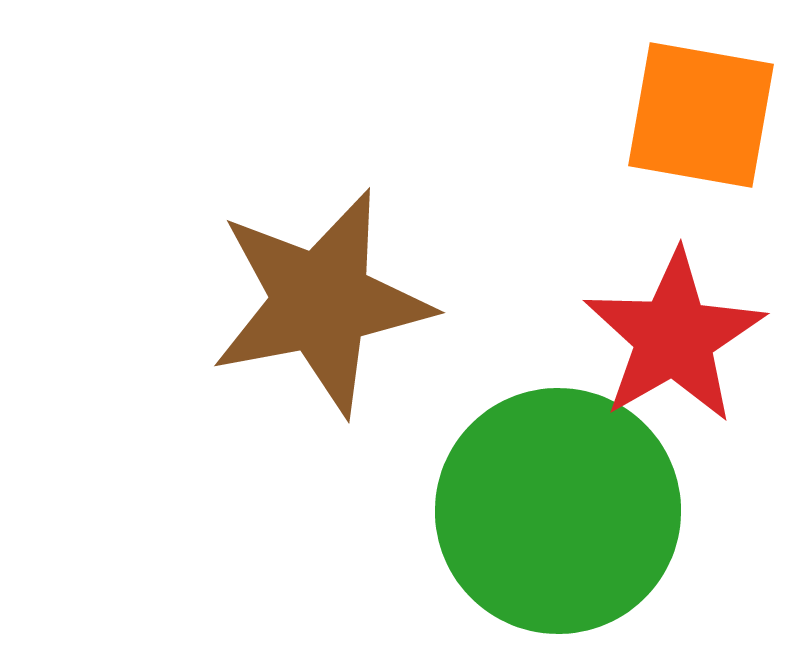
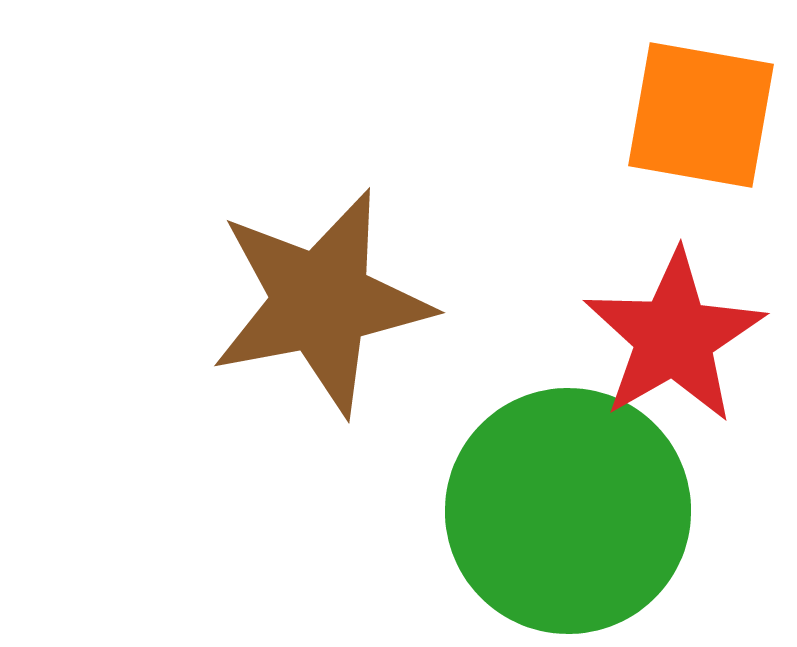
green circle: moved 10 px right
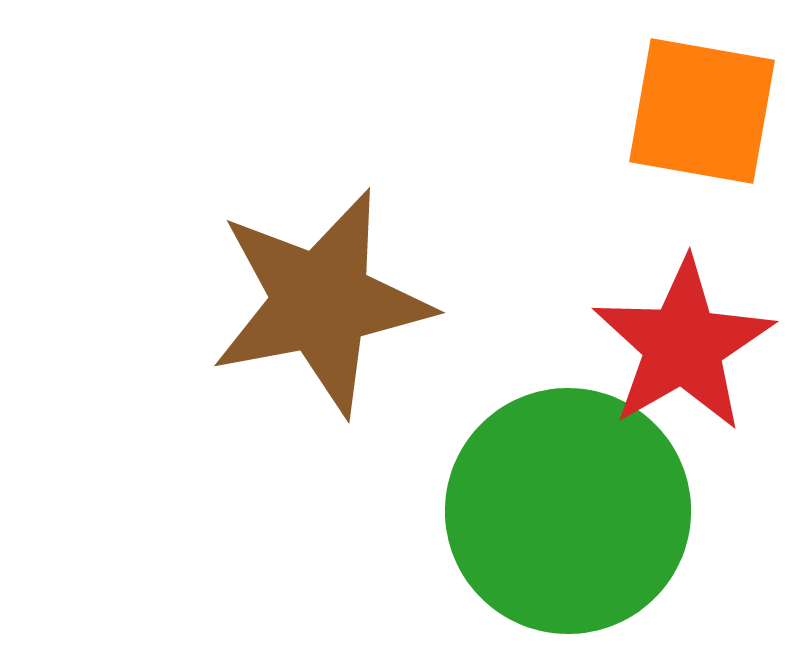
orange square: moved 1 px right, 4 px up
red star: moved 9 px right, 8 px down
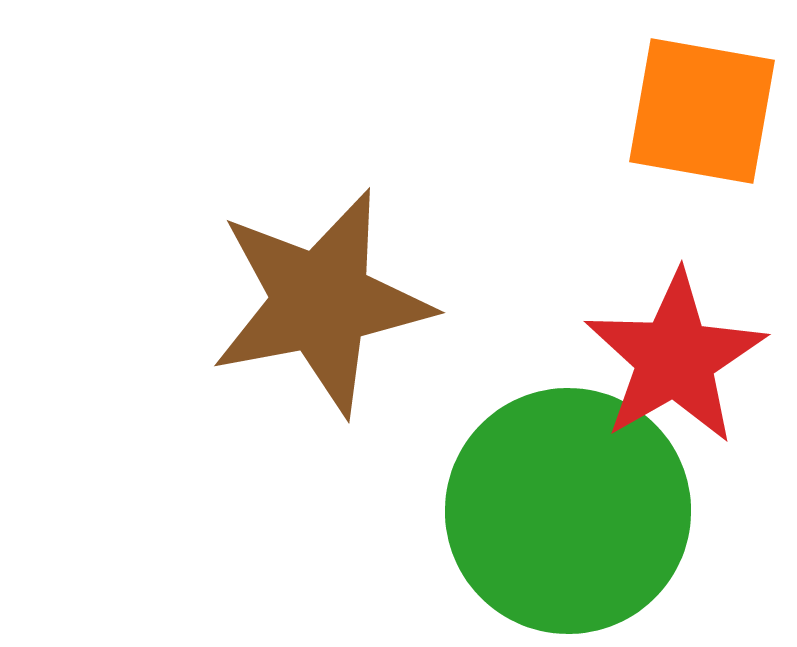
red star: moved 8 px left, 13 px down
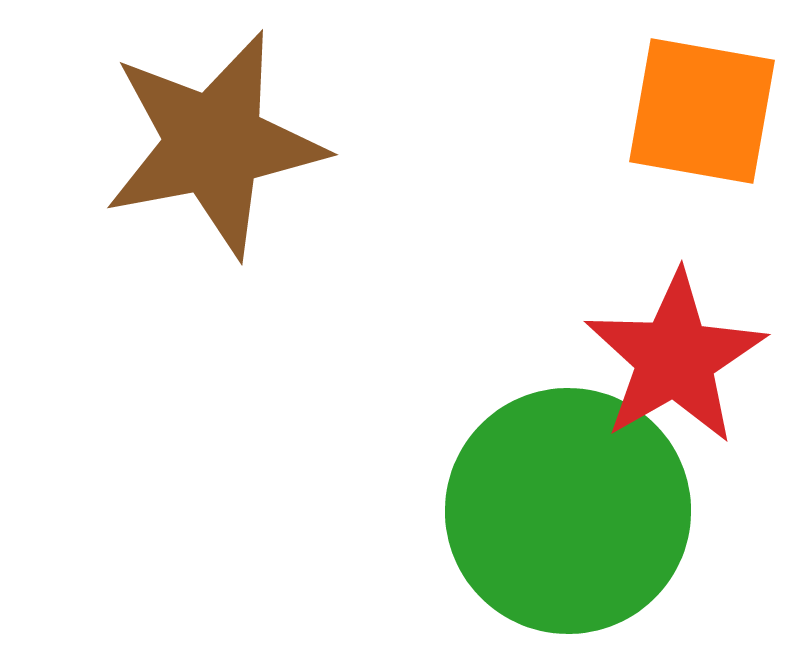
brown star: moved 107 px left, 158 px up
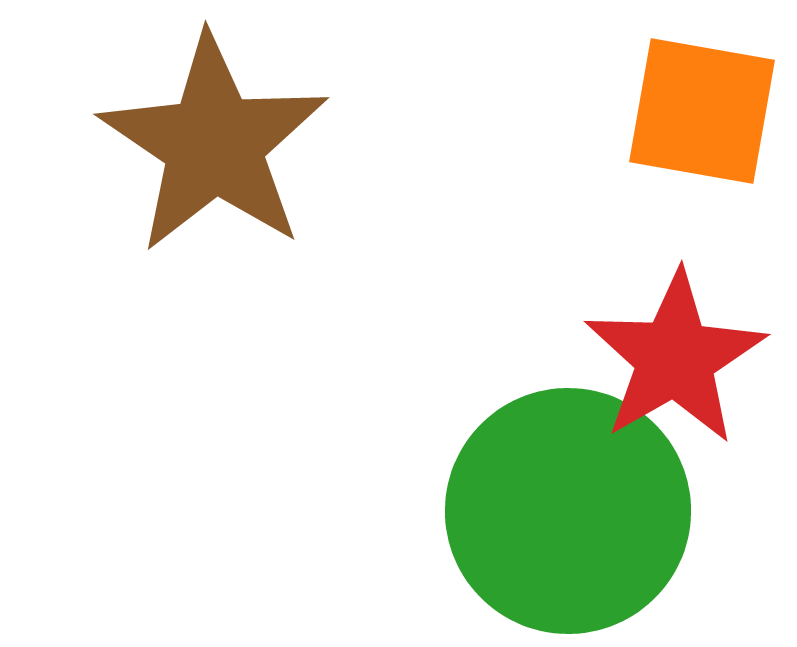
brown star: rotated 27 degrees counterclockwise
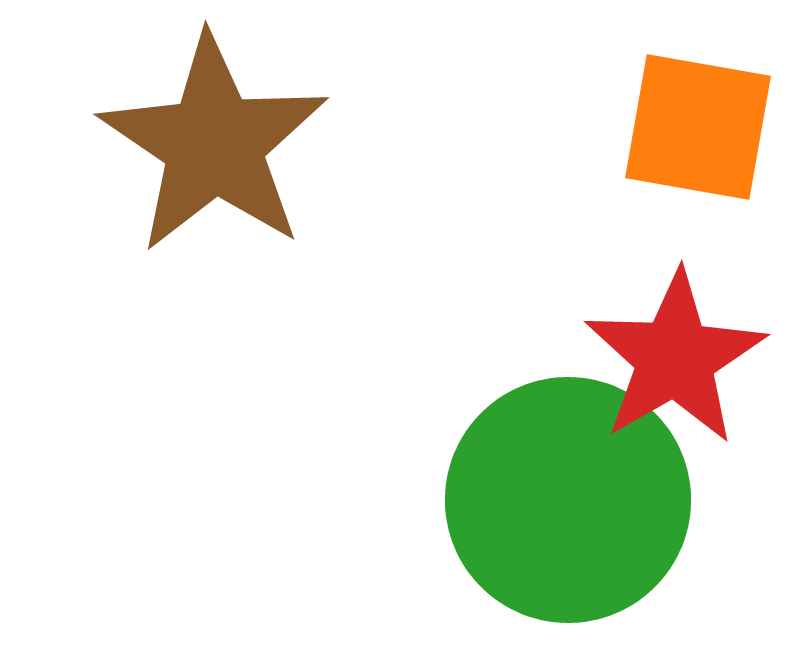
orange square: moved 4 px left, 16 px down
green circle: moved 11 px up
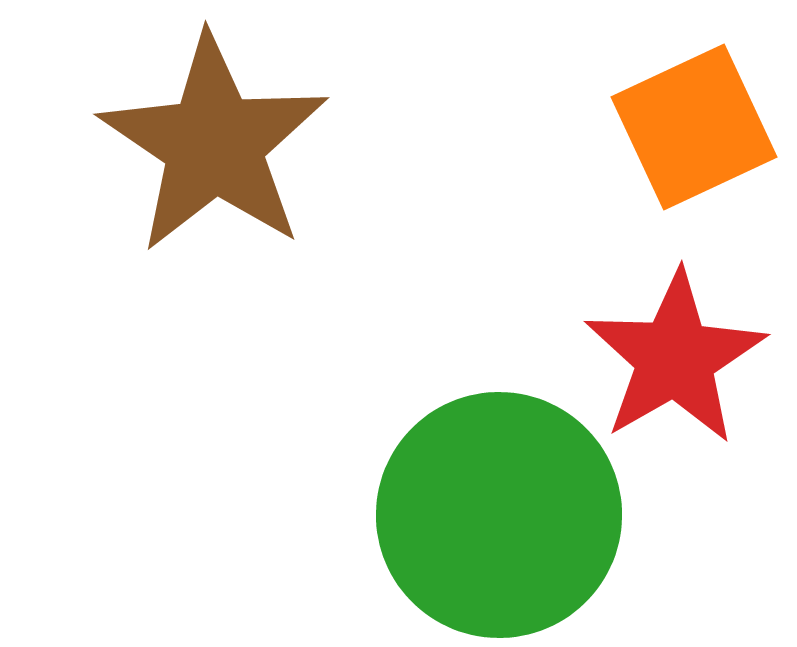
orange square: moved 4 px left; rotated 35 degrees counterclockwise
green circle: moved 69 px left, 15 px down
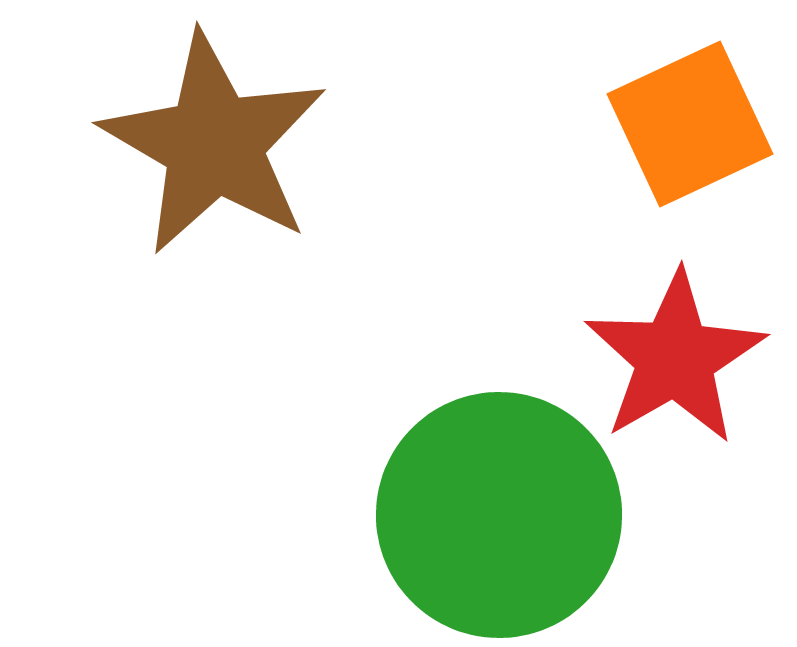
orange square: moved 4 px left, 3 px up
brown star: rotated 4 degrees counterclockwise
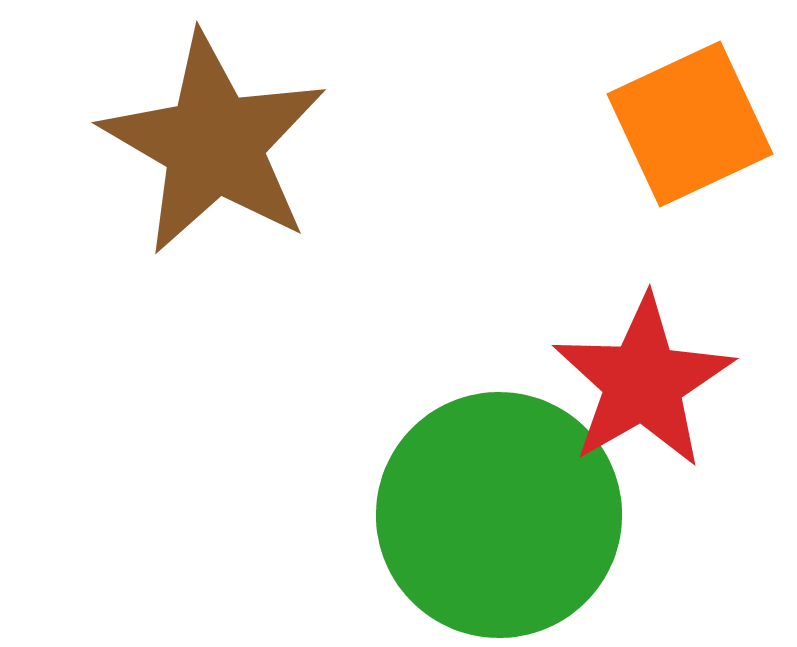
red star: moved 32 px left, 24 px down
